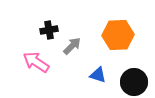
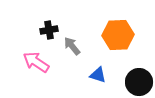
gray arrow: rotated 84 degrees counterclockwise
black circle: moved 5 px right
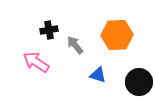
orange hexagon: moved 1 px left
gray arrow: moved 3 px right, 1 px up
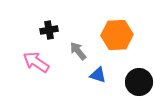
gray arrow: moved 3 px right, 6 px down
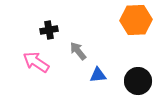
orange hexagon: moved 19 px right, 15 px up
blue triangle: rotated 24 degrees counterclockwise
black circle: moved 1 px left, 1 px up
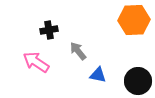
orange hexagon: moved 2 px left
blue triangle: rotated 18 degrees clockwise
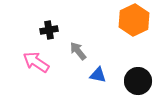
orange hexagon: rotated 24 degrees counterclockwise
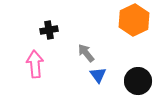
gray arrow: moved 8 px right, 2 px down
pink arrow: moved 1 px left, 2 px down; rotated 52 degrees clockwise
blue triangle: rotated 42 degrees clockwise
